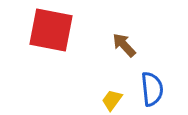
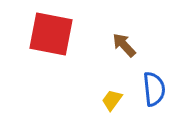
red square: moved 4 px down
blue semicircle: moved 2 px right
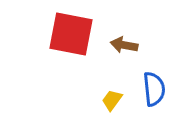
red square: moved 20 px right
brown arrow: rotated 36 degrees counterclockwise
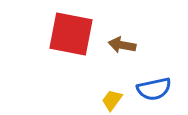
brown arrow: moved 2 px left
blue semicircle: rotated 84 degrees clockwise
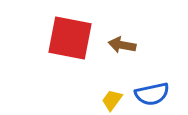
red square: moved 1 px left, 4 px down
blue semicircle: moved 2 px left, 5 px down
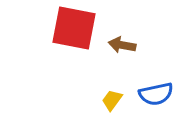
red square: moved 4 px right, 10 px up
blue semicircle: moved 4 px right
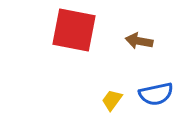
red square: moved 2 px down
brown arrow: moved 17 px right, 4 px up
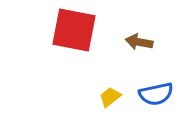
brown arrow: moved 1 px down
yellow trapezoid: moved 2 px left, 3 px up; rotated 15 degrees clockwise
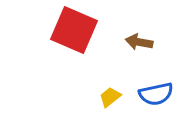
red square: rotated 12 degrees clockwise
